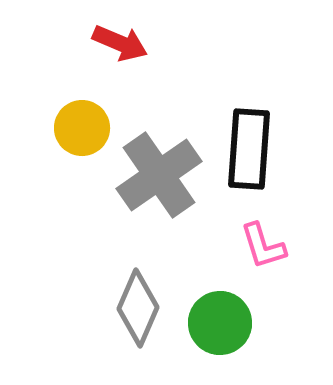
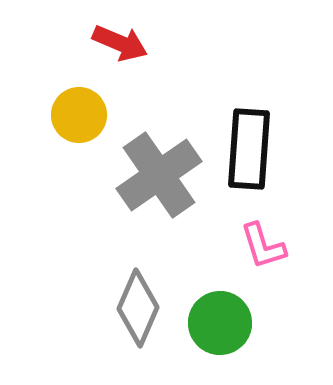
yellow circle: moved 3 px left, 13 px up
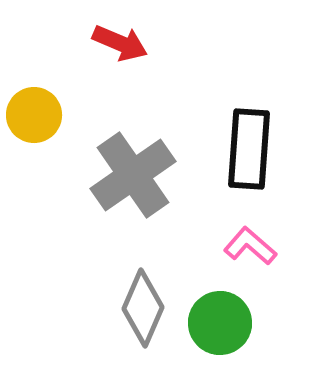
yellow circle: moved 45 px left
gray cross: moved 26 px left
pink L-shape: moved 13 px left; rotated 148 degrees clockwise
gray diamond: moved 5 px right
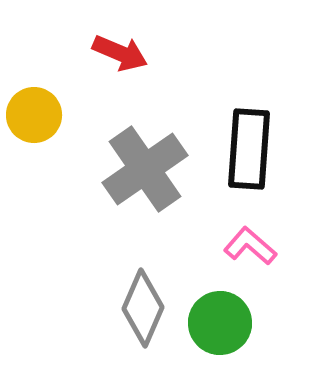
red arrow: moved 10 px down
gray cross: moved 12 px right, 6 px up
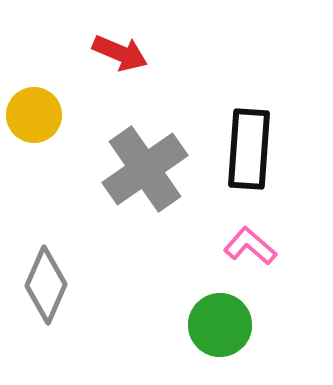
gray diamond: moved 97 px left, 23 px up
green circle: moved 2 px down
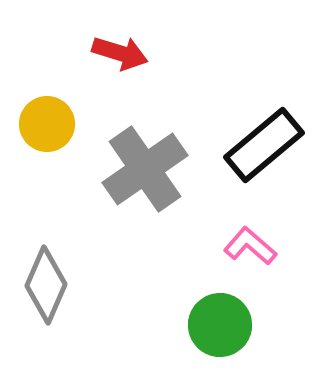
red arrow: rotated 6 degrees counterclockwise
yellow circle: moved 13 px right, 9 px down
black rectangle: moved 15 px right, 4 px up; rotated 46 degrees clockwise
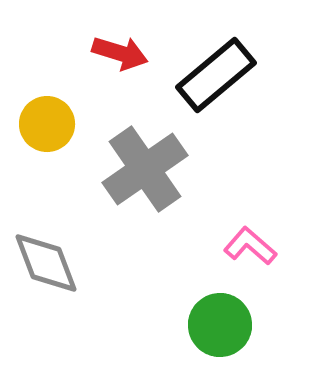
black rectangle: moved 48 px left, 70 px up
gray diamond: moved 22 px up; rotated 44 degrees counterclockwise
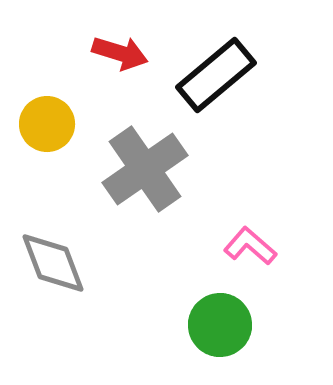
gray diamond: moved 7 px right
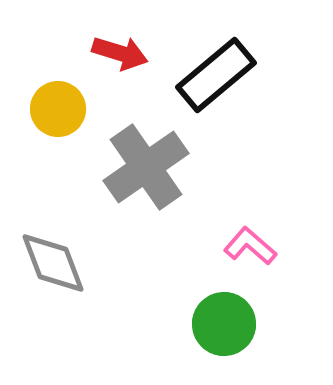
yellow circle: moved 11 px right, 15 px up
gray cross: moved 1 px right, 2 px up
green circle: moved 4 px right, 1 px up
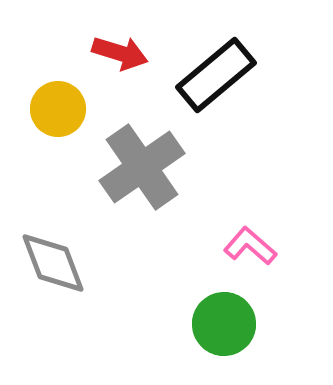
gray cross: moved 4 px left
